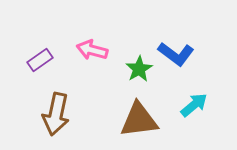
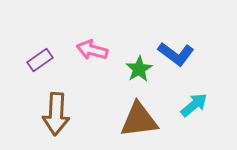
brown arrow: rotated 9 degrees counterclockwise
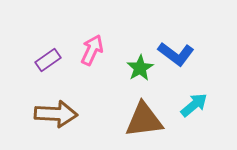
pink arrow: rotated 100 degrees clockwise
purple rectangle: moved 8 px right
green star: moved 1 px right, 1 px up
brown arrow: rotated 90 degrees counterclockwise
brown triangle: moved 5 px right
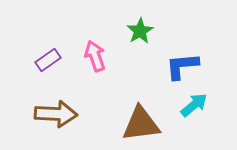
pink arrow: moved 3 px right, 6 px down; rotated 44 degrees counterclockwise
blue L-shape: moved 6 px right, 12 px down; rotated 138 degrees clockwise
green star: moved 37 px up
brown triangle: moved 3 px left, 4 px down
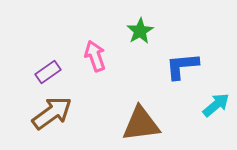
purple rectangle: moved 12 px down
cyan arrow: moved 22 px right
brown arrow: moved 4 px left, 1 px up; rotated 39 degrees counterclockwise
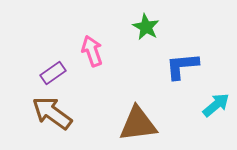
green star: moved 6 px right, 4 px up; rotated 12 degrees counterclockwise
pink arrow: moved 3 px left, 5 px up
purple rectangle: moved 5 px right, 1 px down
brown arrow: rotated 108 degrees counterclockwise
brown triangle: moved 3 px left
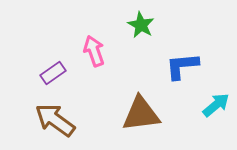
green star: moved 5 px left, 2 px up
pink arrow: moved 2 px right
brown arrow: moved 3 px right, 7 px down
brown triangle: moved 3 px right, 10 px up
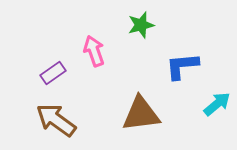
green star: rotated 28 degrees clockwise
cyan arrow: moved 1 px right, 1 px up
brown arrow: moved 1 px right
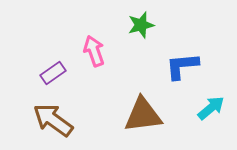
cyan arrow: moved 6 px left, 4 px down
brown triangle: moved 2 px right, 1 px down
brown arrow: moved 3 px left
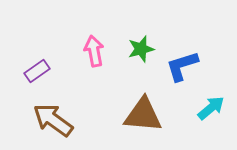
green star: moved 24 px down
pink arrow: rotated 8 degrees clockwise
blue L-shape: rotated 12 degrees counterclockwise
purple rectangle: moved 16 px left, 2 px up
brown triangle: rotated 12 degrees clockwise
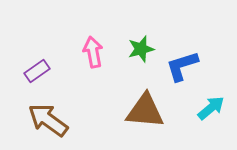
pink arrow: moved 1 px left, 1 px down
brown triangle: moved 2 px right, 4 px up
brown arrow: moved 5 px left
